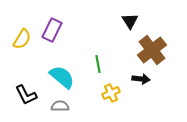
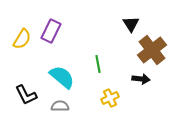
black triangle: moved 1 px right, 3 px down
purple rectangle: moved 1 px left, 1 px down
yellow cross: moved 1 px left, 5 px down
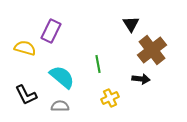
yellow semicircle: moved 3 px right, 9 px down; rotated 105 degrees counterclockwise
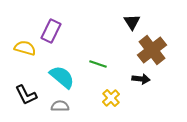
black triangle: moved 1 px right, 2 px up
green line: rotated 60 degrees counterclockwise
yellow cross: moved 1 px right; rotated 18 degrees counterclockwise
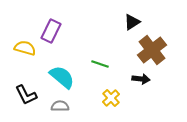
black triangle: rotated 30 degrees clockwise
green line: moved 2 px right
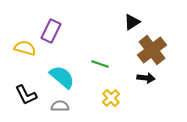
black arrow: moved 5 px right, 1 px up
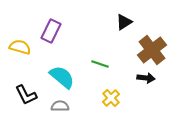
black triangle: moved 8 px left
yellow semicircle: moved 5 px left, 1 px up
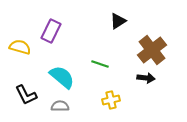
black triangle: moved 6 px left, 1 px up
yellow cross: moved 2 px down; rotated 30 degrees clockwise
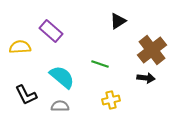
purple rectangle: rotated 75 degrees counterclockwise
yellow semicircle: rotated 20 degrees counterclockwise
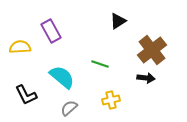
purple rectangle: rotated 20 degrees clockwise
gray semicircle: moved 9 px right, 2 px down; rotated 42 degrees counterclockwise
